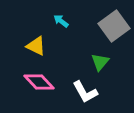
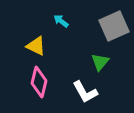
gray square: rotated 12 degrees clockwise
pink diamond: rotated 56 degrees clockwise
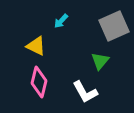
cyan arrow: rotated 84 degrees counterclockwise
green triangle: moved 1 px up
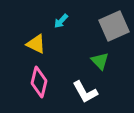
yellow triangle: moved 2 px up
green triangle: rotated 24 degrees counterclockwise
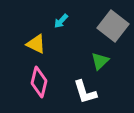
gray square: moved 1 px left; rotated 28 degrees counterclockwise
green triangle: rotated 30 degrees clockwise
white L-shape: rotated 12 degrees clockwise
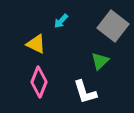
pink diamond: rotated 8 degrees clockwise
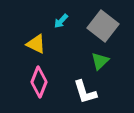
gray square: moved 10 px left
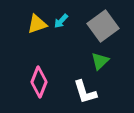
gray square: rotated 16 degrees clockwise
yellow triangle: moved 1 px right, 20 px up; rotated 45 degrees counterclockwise
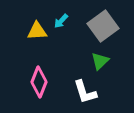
yellow triangle: moved 7 px down; rotated 15 degrees clockwise
